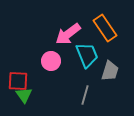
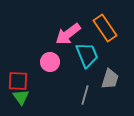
pink circle: moved 1 px left, 1 px down
gray trapezoid: moved 8 px down
green triangle: moved 3 px left, 2 px down
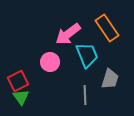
orange rectangle: moved 2 px right
red square: rotated 30 degrees counterclockwise
gray line: rotated 18 degrees counterclockwise
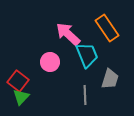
pink arrow: rotated 80 degrees clockwise
red square: rotated 25 degrees counterclockwise
green triangle: rotated 18 degrees clockwise
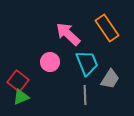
cyan trapezoid: moved 8 px down
gray trapezoid: rotated 15 degrees clockwise
green triangle: rotated 24 degrees clockwise
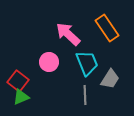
pink circle: moved 1 px left
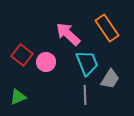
pink circle: moved 3 px left
red square: moved 4 px right, 26 px up
green triangle: moved 3 px left
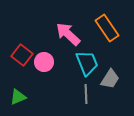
pink circle: moved 2 px left
gray line: moved 1 px right, 1 px up
